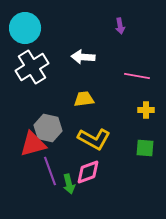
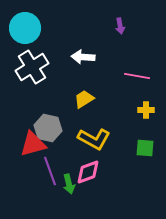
yellow trapezoid: rotated 25 degrees counterclockwise
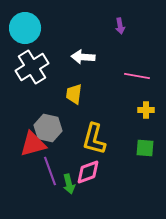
yellow trapezoid: moved 10 px left, 5 px up; rotated 50 degrees counterclockwise
yellow L-shape: rotated 76 degrees clockwise
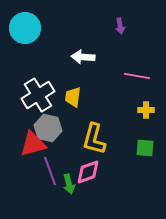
white cross: moved 6 px right, 28 px down
yellow trapezoid: moved 1 px left, 3 px down
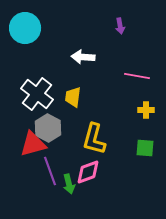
white cross: moved 1 px left, 1 px up; rotated 20 degrees counterclockwise
gray hexagon: rotated 16 degrees clockwise
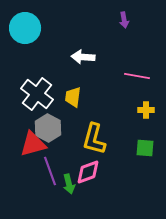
purple arrow: moved 4 px right, 6 px up
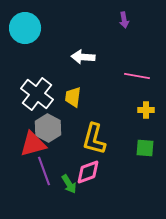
purple line: moved 6 px left
green arrow: rotated 18 degrees counterclockwise
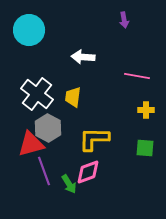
cyan circle: moved 4 px right, 2 px down
yellow L-shape: rotated 76 degrees clockwise
red triangle: moved 2 px left
